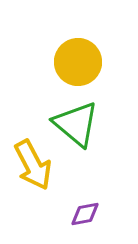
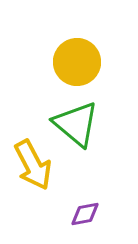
yellow circle: moved 1 px left
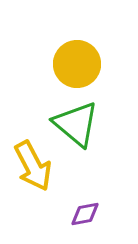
yellow circle: moved 2 px down
yellow arrow: moved 1 px down
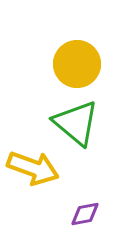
green triangle: moved 1 px up
yellow arrow: moved 2 px down; rotated 42 degrees counterclockwise
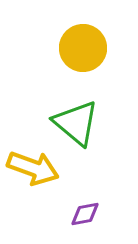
yellow circle: moved 6 px right, 16 px up
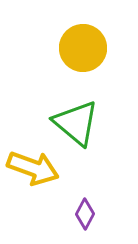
purple diamond: rotated 52 degrees counterclockwise
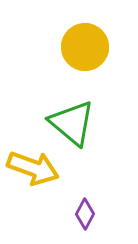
yellow circle: moved 2 px right, 1 px up
green triangle: moved 4 px left
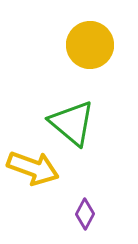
yellow circle: moved 5 px right, 2 px up
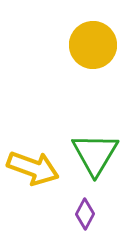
yellow circle: moved 3 px right
green triangle: moved 23 px right, 31 px down; rotated 21 degrees clockwise
